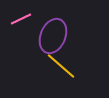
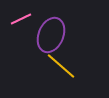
purple ellipse: moved 2 px left, 1 px up
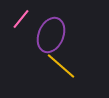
pink line: rotated 25 degrees counterclockwise
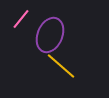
purple ellipse: moved 1 px left
